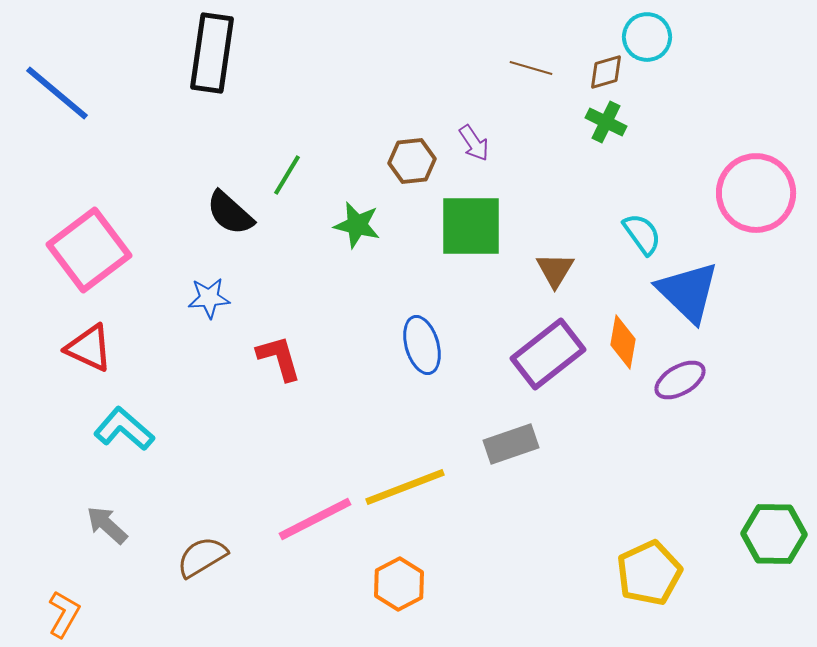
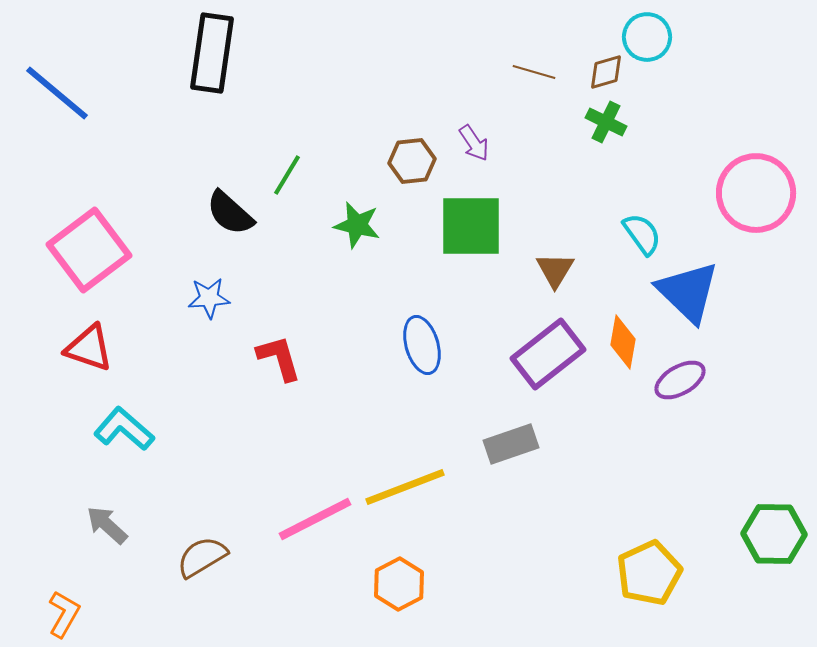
brown line: moved 3 px right, 4 px down
red triangle: rotated 6 degrees counterclockwise
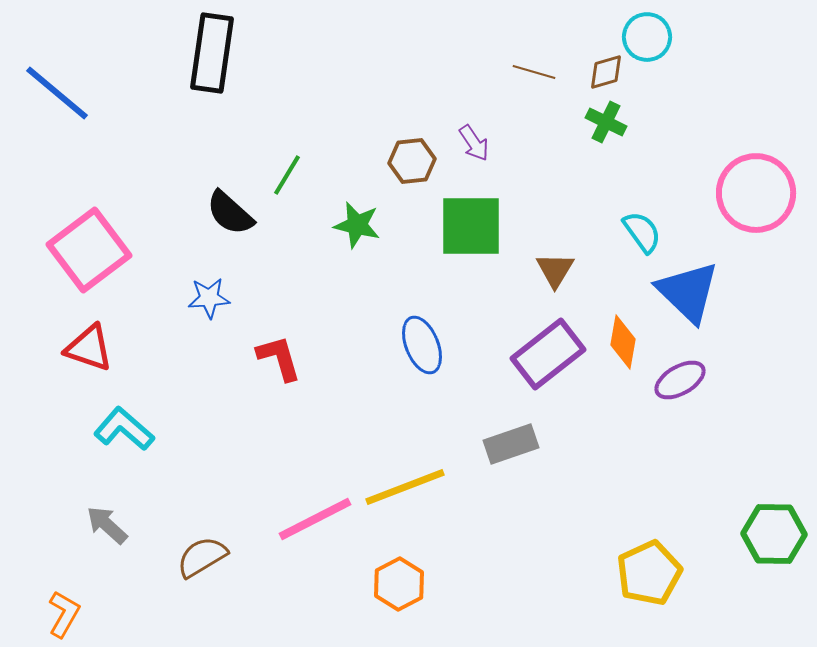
cyan semicircle: moved 2 px up
blue ellipse: rotated 6 degrees counterclockwise
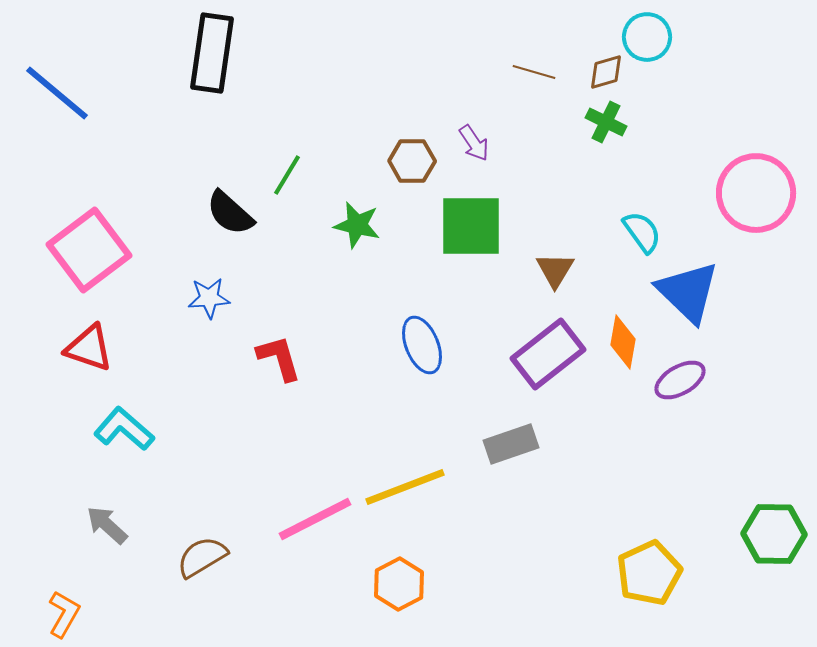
brown hexagon: rotated 6 degrees clockwise
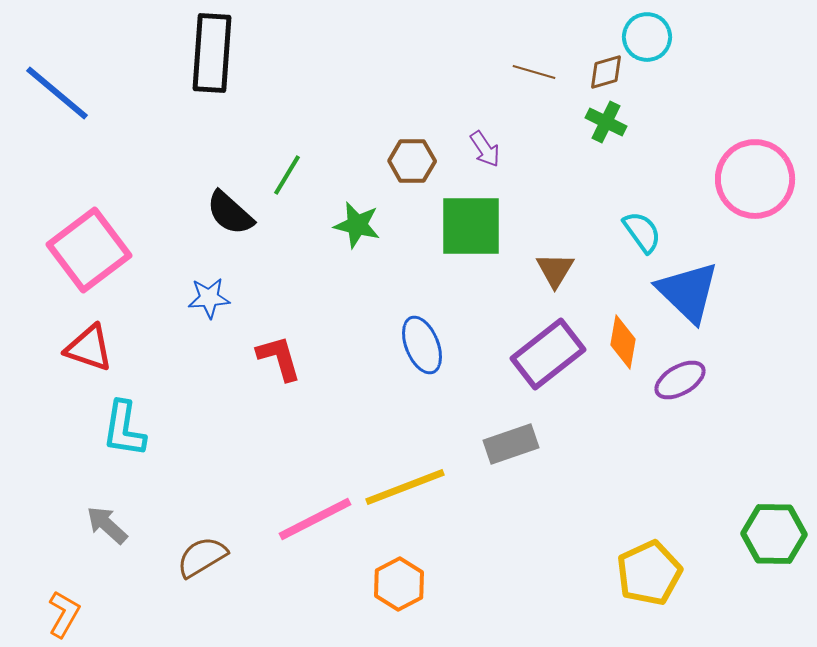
black rectangle: rotated 4 degrees counterclockwise
purple arrow: moved 11 px right, 6 px down
pink circle: moved 1 px left, 14 px up
cyan L-shape: rotated 122 degrees counterclockwise
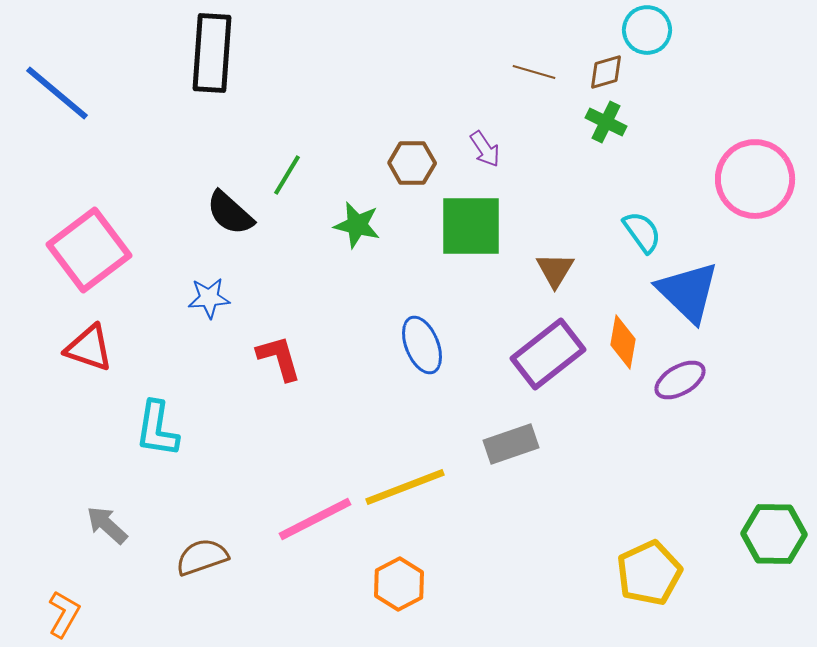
cyan circle: moved 7 px up
brown hexagon: moved 2 px down
cyan L-shape: moved 33 px right
brown semicircle: rotated 12 degrees clockwise
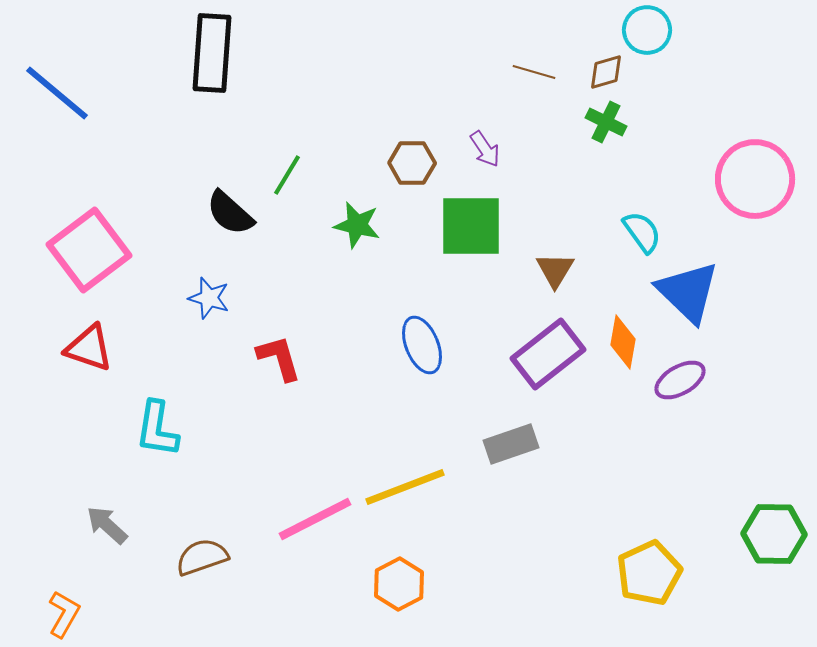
blue star: rotated 21 degrees clockwise
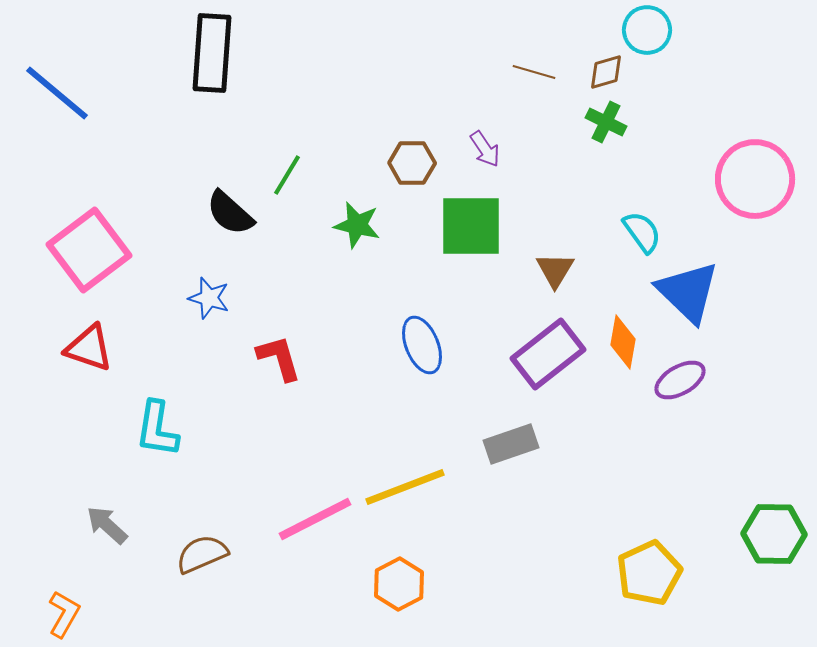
brown semicircle: moved 3 px up; rotated 4 degrees counterclockwise
